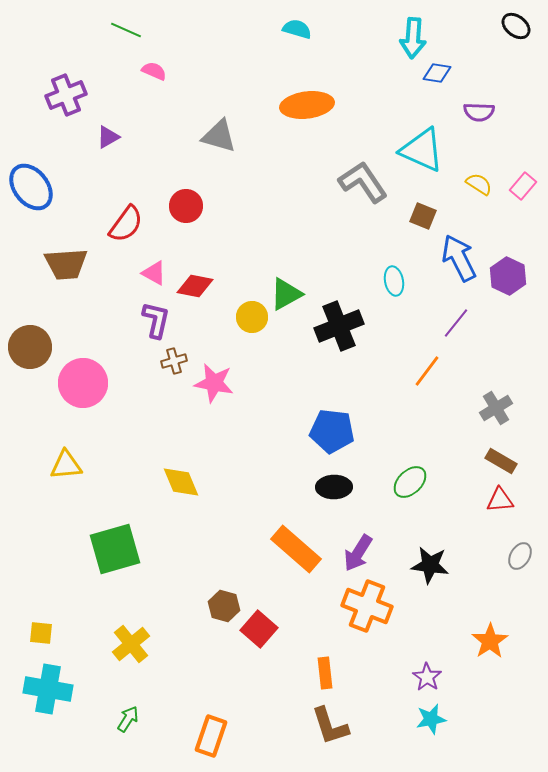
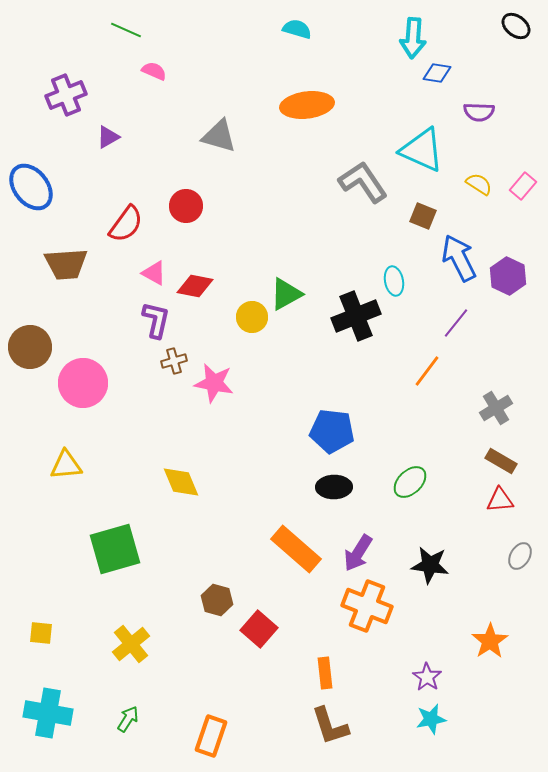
black cross at (339, 326): moved 17 px right, 10 px up
brown hexagon at (224, 606): moved 7 px left, 6 px up
cyan cross at (48, 689): moved 24 px down
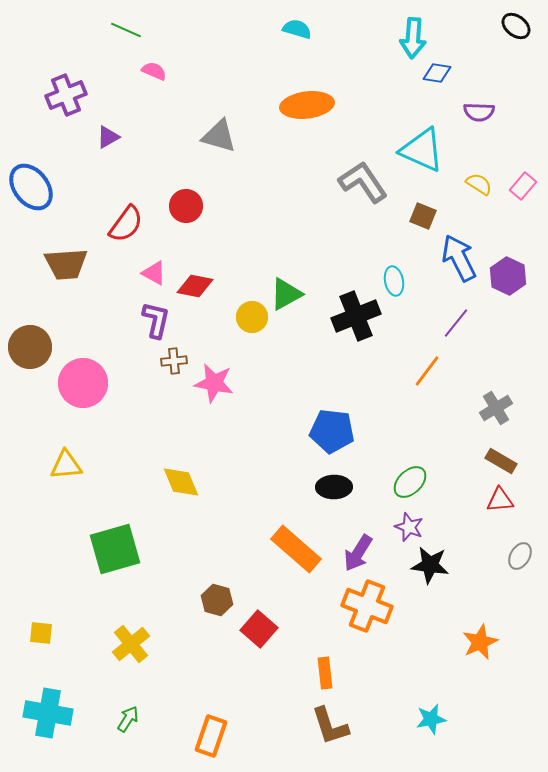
brown cross at (174, 361): rotated 10 degrees clockwise
orange star at (490, 641): moved 10 px left, 1 px down; rotated 9 degrees clockwise
purple star at (427, 677): moved 18 px left, 150 px up; rotated 12 degrees counterclockwise
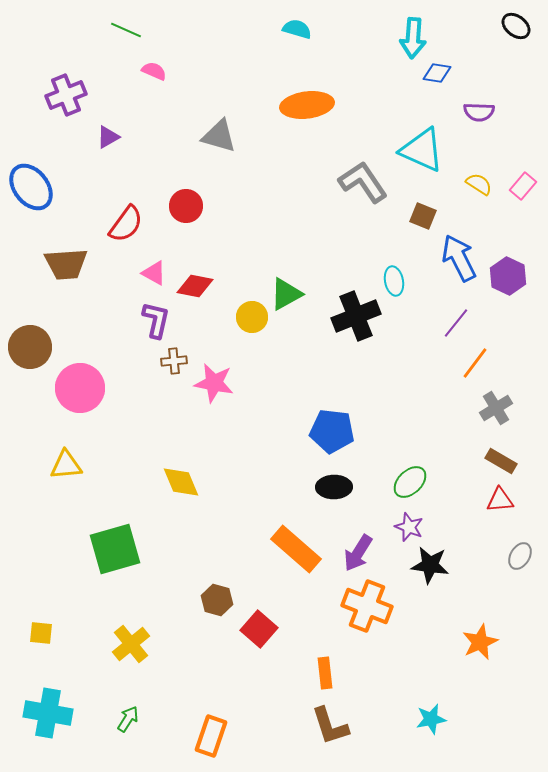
orange line at (427, 371): moved 48 px right, 8 px up
pink circle at (83, 383): moved 3 px left, 5 px down
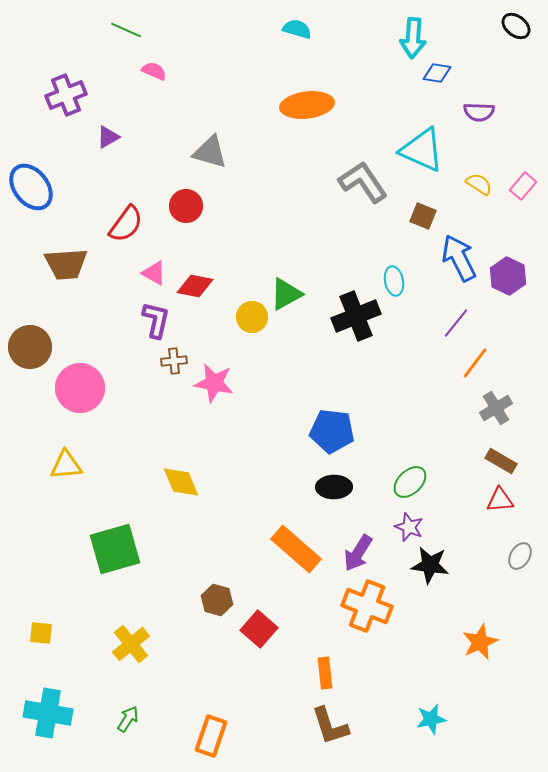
gray triangle at (219, 136): moved 9 px left, 16 px down
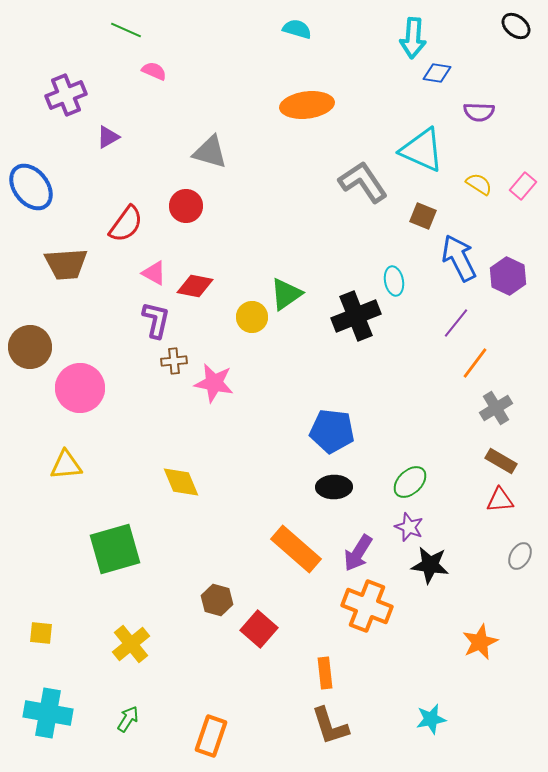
green triangle at (286, 294): rotated 6 degrees counterclockwise
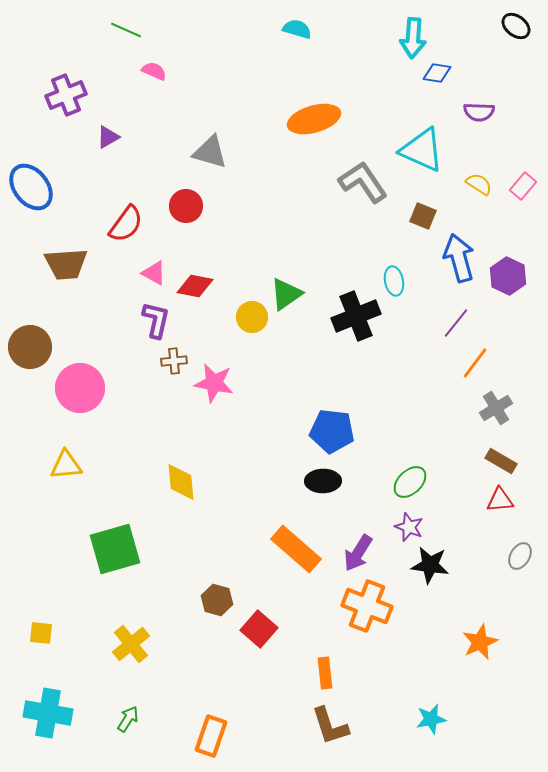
orange ellipse at (307, 105): moved 7 px right, 14 px down; rotated 9 degrees counterclockwise
blue arrow at (459, 258): rotated 12 degrees clockwise
yellow diamond at (181, 482): rotated 18 degrees clockwise
black ellipse at (334, 487): moved 11 px left, 6 px up
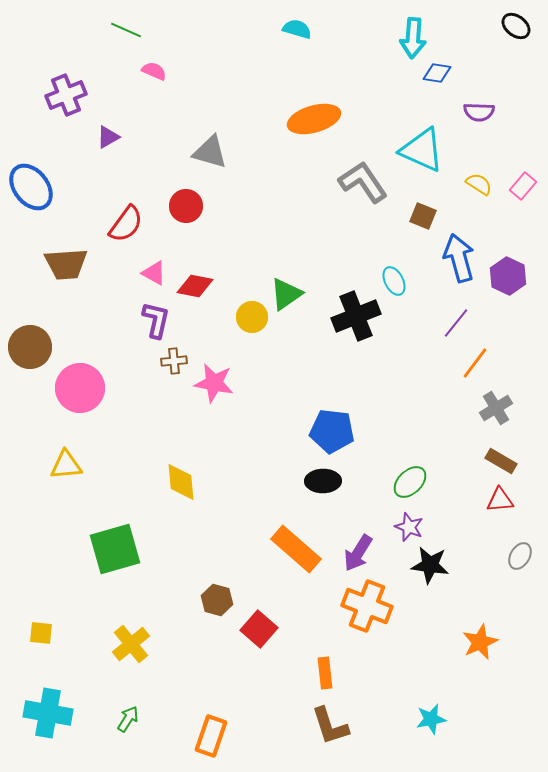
cyan ellipse at (394, 281): rotated 16 degrees counterclockwise
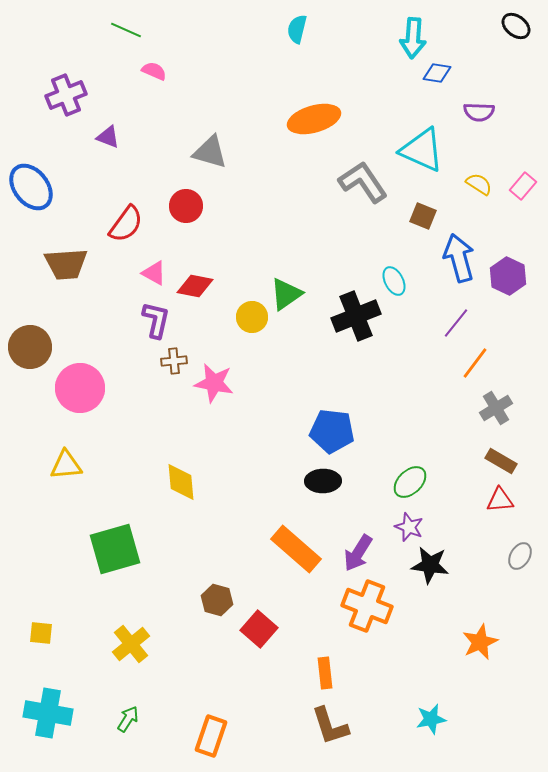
cyan semicircle at (297, 29): rotated 92 degrees counterclockwise
purple triangle at (108, 137): rotated 50 degrees clockwise
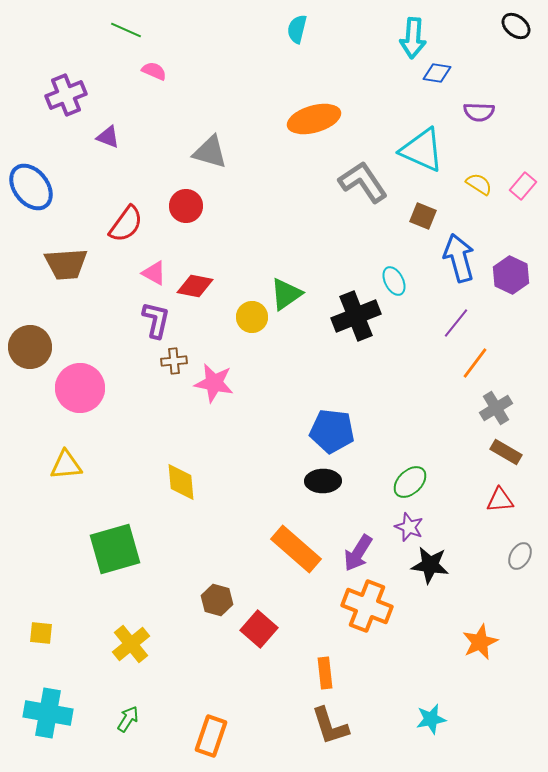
purple hexagon at (508, 276): moved 3 px right, 1 px up
brown rectangle at (501, 461): moved 5 px right, 9 px up
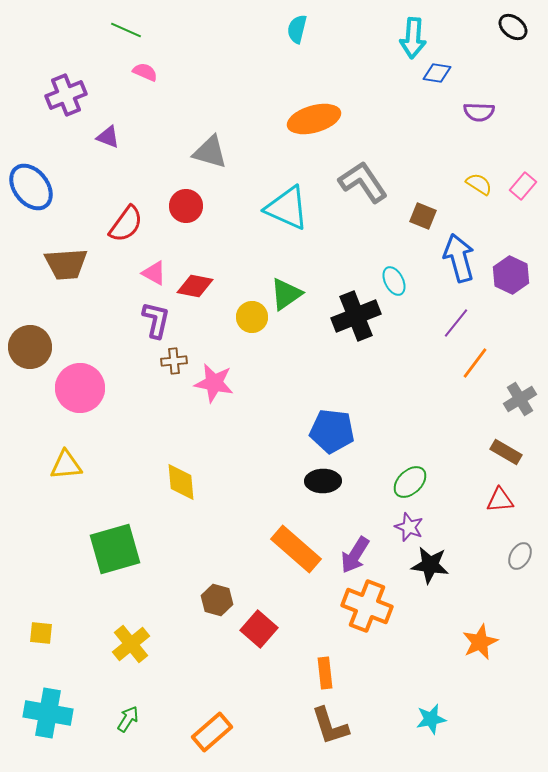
black ellipse at (516, 26): moved 3 px left, 1 px down
pink semicircle at (154, 71): moved 9 px left, 1 px down
cyan triangle at (422, 150): moved 135 px left, 58 px down
gray cross at (496, 408): moved 24 px right, 9 px up
purple arrow at (358, 553): moved 3 px left, 2 px down
orange rectangle at (211, 736): moved 1 px right, 4 px up; rotated 30 degrees clockwise
